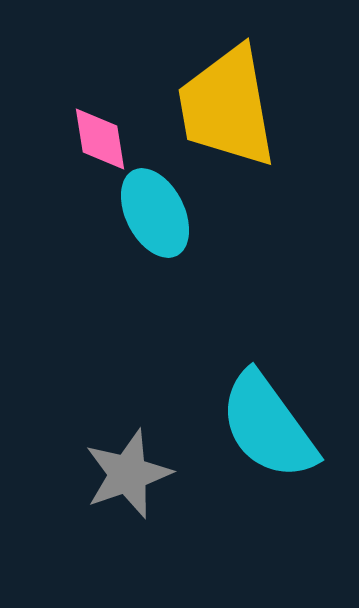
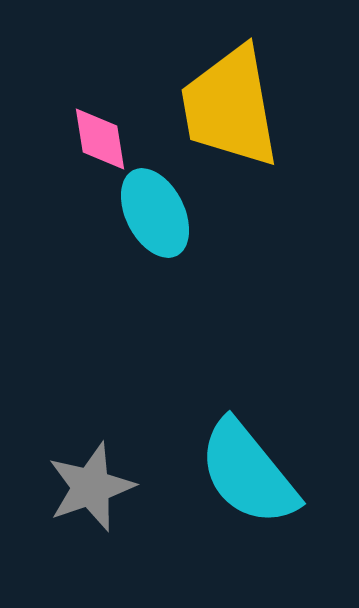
yellow trapezoid: moved 3 px right
cyan semicircle: moved 20 px left, 47 px down; rotated 3 degrees counterclockwise
gray star: moved 37 px left, 13 px down
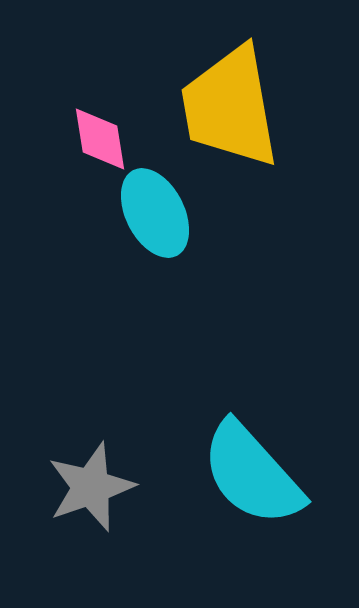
cyan semicircle: moved 4 px right, 1 px down; rotated 3 degrees counterclockwise
